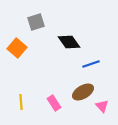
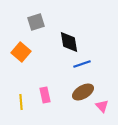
black diamond: rotated 25 degrees clockwise
orange square: moved 4 px right, 4 px down
blue line: moved 9 px left
pink rectangle: moved 9 px left, 8 px up; rotated 21 degrees clockwise
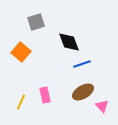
black diamond: rotated 10 degrees counterclockwise
yellow line: rotated 28 degrees clockwise
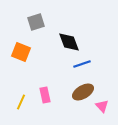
orange square: rotated 18 degrees counterclockwise
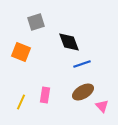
pink rectangle: rotated 21 degrees clockwise
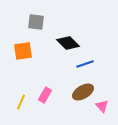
gray square: rotated 24 degrees clockwise
black diamond: moved 1 px left, 1 px down; rotated 25 degrees counterclockwise
orange square: moved 2 px right, 1 px up; rotated 30 degrees counterclockwise
blue line: moved 3 px right
pink rectangle: rotated 21 degrees clockwise
